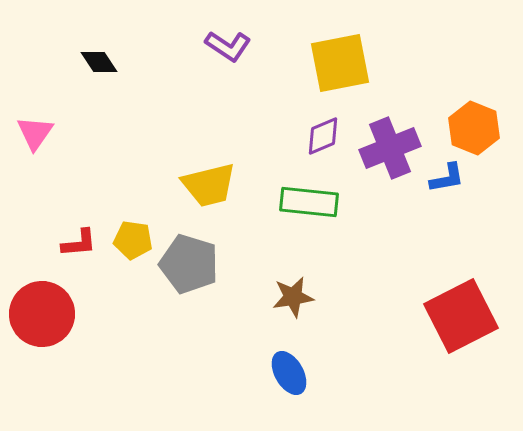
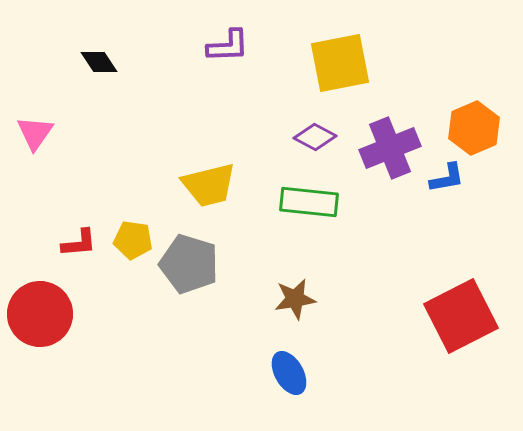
purple L-shape: rotated 36 degrees counterclockwise
orange hexagon: rotated 15 degrees clockwise
purple diamond: moved 8 px left, 1 px down; rotated 51 degrees clockwise
brown star: moved 2 px right, 2 px down
red circle: moved 2 px left
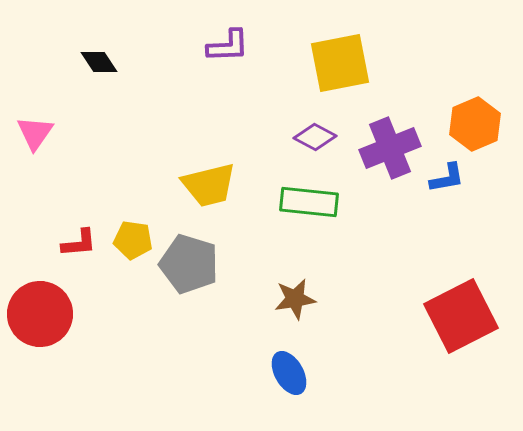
orange hexagon: moved 1 px right, 4 px up
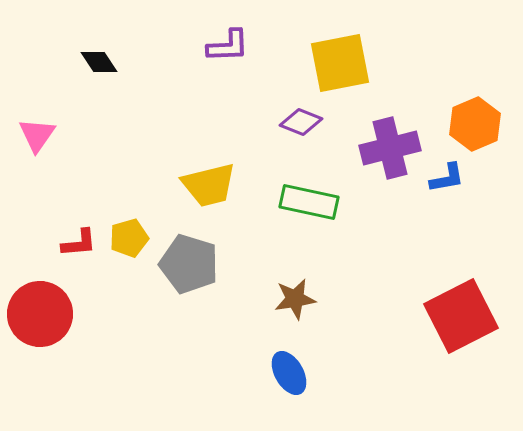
pink triangle: moved 2 px right, 2 px down
purple diamond: moved 14 px left, 15 px up; rotated 6 degrees counterclockwise
purple cross: rotated 8 degrees clockwise
green rectangle: rotated 6 degrees clockwise
yellow pentagon: moved 4 px left, 2 px up; rotated 24 degrees counterclockwise
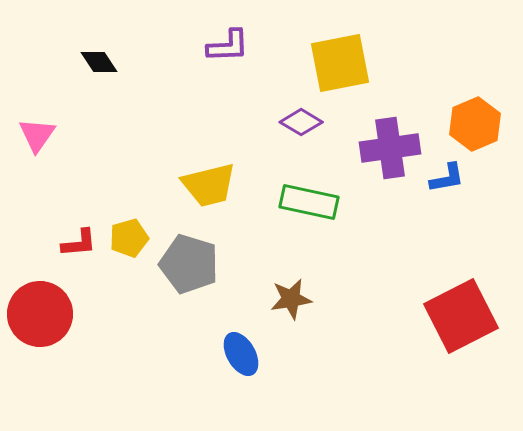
purple diamond: rotated 9 degrees clockwise
purple cross: rotated 6 degrees clockwise
brown star: moved 4 px left
blue ellipse: moved 48 px left, 19 px up
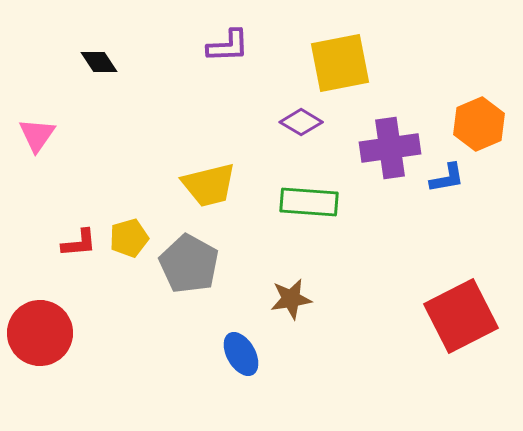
orange hexagon: moved 4 px right
green rectangle: rotated 8 degrees counterclockwise
gray pentagon: rotated 12 degrees clockwise
red circle: moved 19 px down
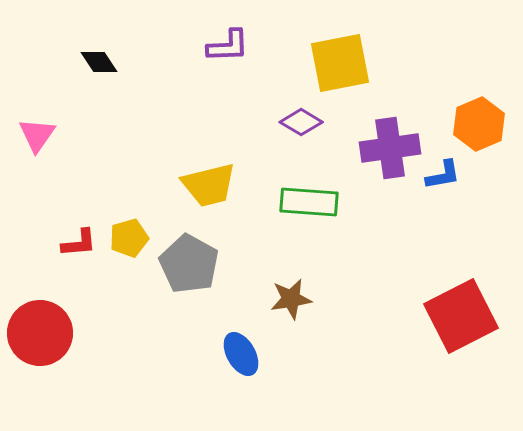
blue L-shape: moved 4 px left, 3 px up
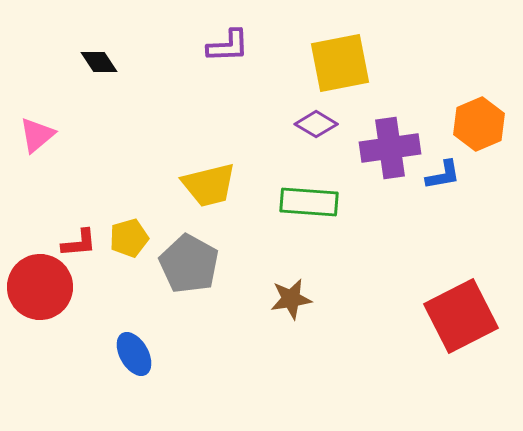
purple diamond: moved 15 px right, 2 px down
pink triangle: rotated 15 degrees clockwise
red circle: moved 46 px up
blue ellipse: moved 107 px left
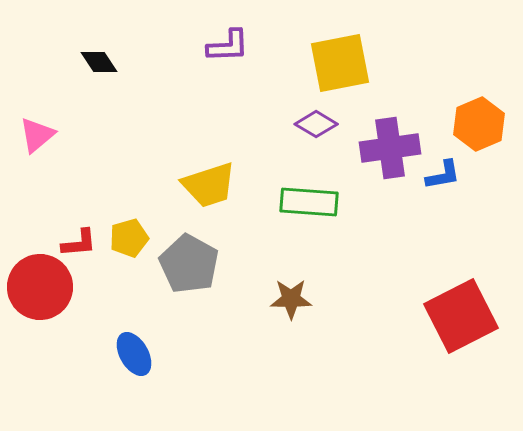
yellow trapezoid: rotated 4 degrees counterclockwise
brown star: rotated 9 degrees clockwise
